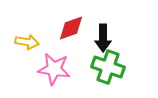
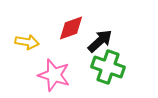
black arrow: moved 3 px left, 3 px down; rotated 132 degrees counterclockwise
pink star: moved 6 px down; rotated 8 degrees clockwise
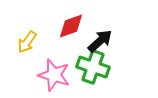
red diamond: moved 2 px up
yellow arrow: rotated 115 degrees clockwise
green cross: moved 15 px left
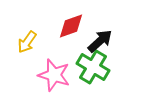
green cross: rotated 12 degrees clockwise
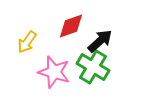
pink star: moved 3 px up
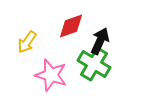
black arrow: rotated 24 degrees counterclockwise
green cross: moved 1 px right, 3 px up
pink star: moved 3 px left, 3 px down
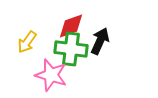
green cross: moved 23 px left, 15 px up; rotated 24 degrees counterclockwise
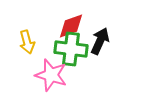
yellow arrow: rotated 50 degrees counterclockwise
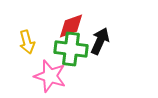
pink star: moved 1 px left, 1 px down
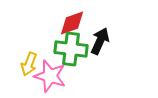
red diamond: moved 1 px right, 3 px up
yellow arrow: moved 2 px right, 22 px down; rotated 35 degrees clockwise
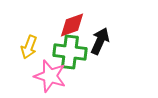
red diamond: moved 2 px down
green cross: moved 1 px left, 3 px down
yellow arrow: moved 17 px up
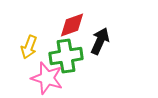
green cross: moved 4 px left, 4 px down; rotated 16 degrees counterclockwise
pink star: moved 3 px left, 2 px down
